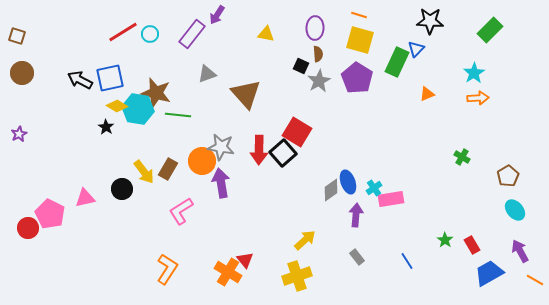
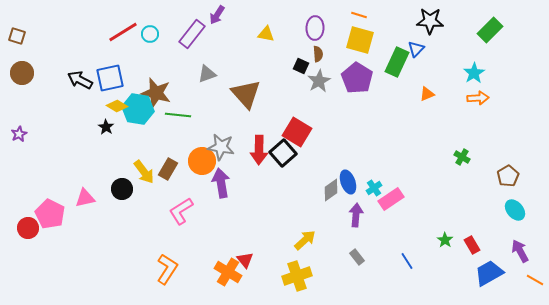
pink rectangle at (391, 199): rotated 25 degrees counterclockwise
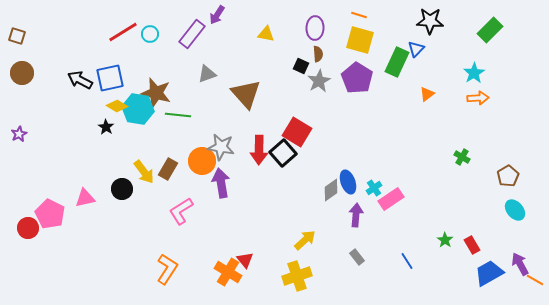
orange triangle at (427, 94): rotated 14 degrees counterclockwise
purple arrow at (520, 251): moved 13 px down
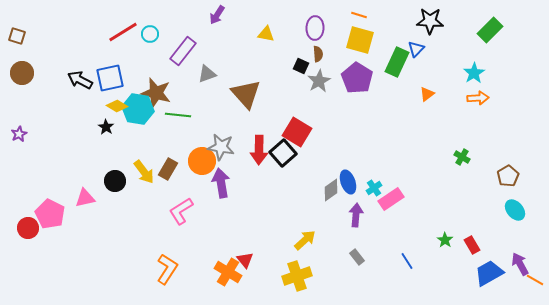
purple rectangle at (192, 34): moved 9 px left, 17 px down
black circle at (122, 189): moved 7 px left, 8 px up
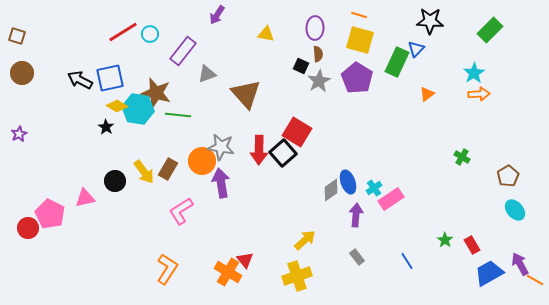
orange arrow at (478, 98): moved 1 px right, 4 px up
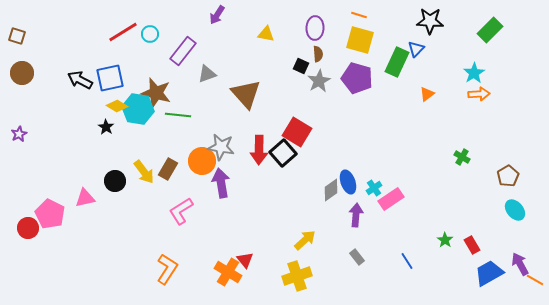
purple pentagon at (357, 78): rotated 16 degrees counterclockwise
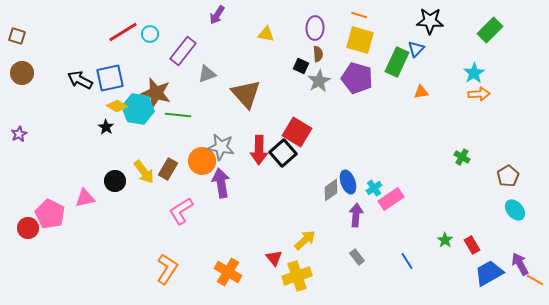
orange triangle at (427, 94): moved 6 px left, 2 px up; rotated 28 degrees clockwise
red triangle at (245, 260): moved 29 px right, 2 px up
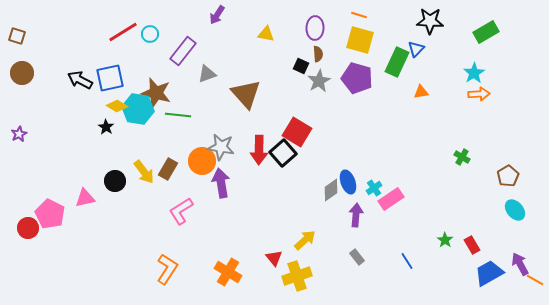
green rectangle at (490, 30): moved 4 px left, 2 px down; rotated 15 degrees clockwise
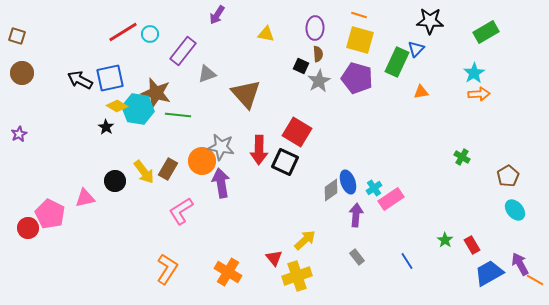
black square at (283, 153): moved 2 px right, 9 px down; rotated 24 degrees counterclockwise
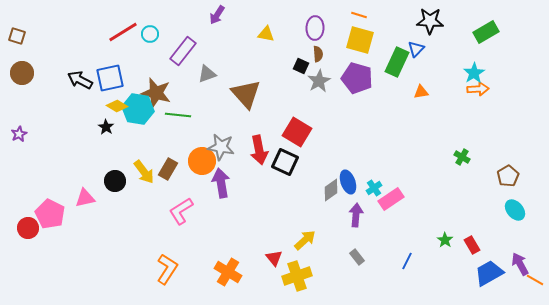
orange arrow at (479, 94): moved 1 px left, 5 px up
red arrow at (259, 150): rotated 12 degrees counterclockwise
blue line at (407, 261): rotated 60 degrees clockwise
